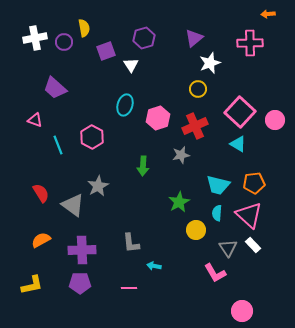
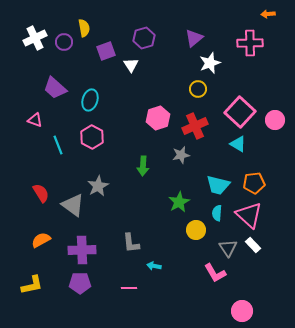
white cross at (35, 38): rotated 15 degrees counterclockwise
cyan ellipse at (125, 105): moved 35 px left, 5 px up
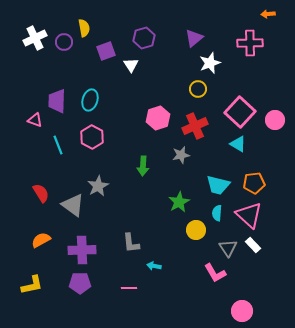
purple trapezoid at (55, 88): moved 2 px right, 13 px down; rotated 50 degrees clockwise
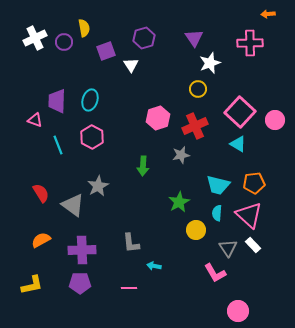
purple triangle at (194, 38): rotated 24 degrees counterclockwise
pink circle at (242, 311): moved 4 px left
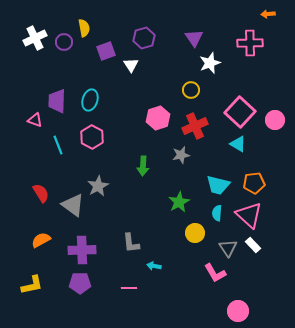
yellow circle at (198, 89): moved 7 px left, 1 px down
yellow circle at (196, 230): moved 1 px left, 3 px down
